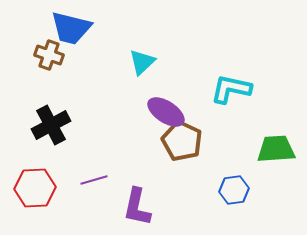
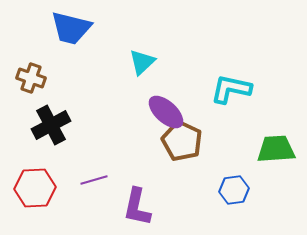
brown cross: moved 18 px left, 23 px down
purple ellipse: rotated 9 degrees clockwise
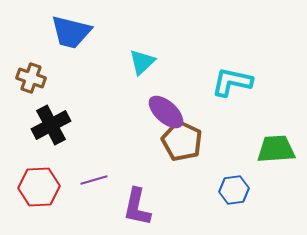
blue trapezoid: moved 4 px down
cyan L-shape: moved 1 px right, 7 px up
red hexagon: moved 4 px right, 1 px up
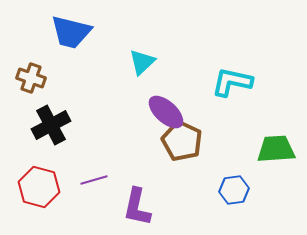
red hexagon: rotated 18 degrees clockwise
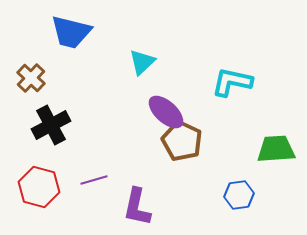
brown cross: rotated 24 degrees clockwise
blue hexagon: moved 5 px right, 5 px down
